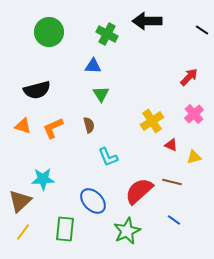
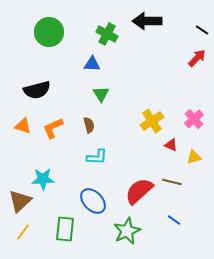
blue triangle: moved 1 px left, 2 px up
red arrow: moved 8 px right, 19 px up
pink cross: moved 5 px down
cyan L-shape: moved 11 px left; rotated 65 degrees counterclockwise
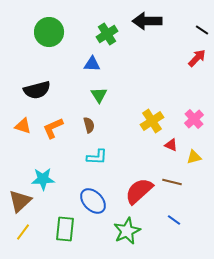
green cross: rotated 30 degrees clockwise
green triangle: moved 2 px left, 1 px down
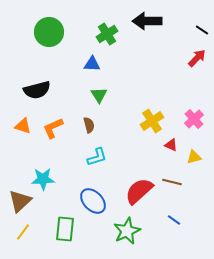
cyan L-shape: rotated 20 degrees counterclockwise
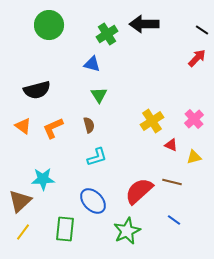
black arrow: moved 3 px left, 3 px down
green circle: moved 7 px up
blue triangle: rotated 12 degrees clockwise
orange triangle: rotated 18 degrees clockwise
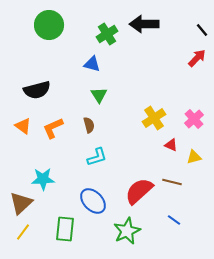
black line: rotated 16 degrees clockwise
yellow cross: moved 2 px right, 3 px up
brown triangle: moved 1 px right, 2 px down
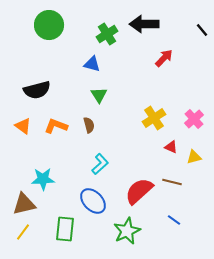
red arrow: moved 33 px left
orange L-shape: moved 3 px right, 2 px up; rotated 45 degrees clockwise
red triangle: moved 2 px down
cyan L-shape: moved 3 px right, 7 px down; rotated 25 degrees counterclockwise
brown triangle: moved 3 px right, 1 px down; rotated 30 degrees clockwise
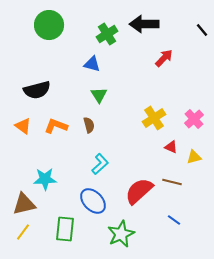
cyan star: moved 2 px right
green star: moved 6 px left, 3 px down
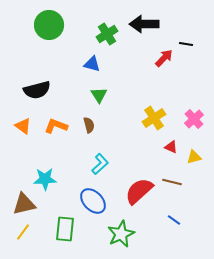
black line: moved 16 px left, 14 px down; rotated 40 degrees counterclockwise
